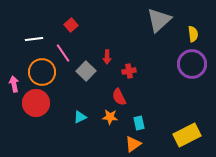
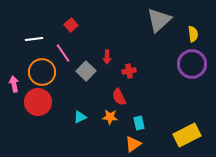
red circle: moved 2 px right, 1 px up
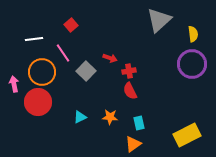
red arrow: moved 3 px right, 1 px down; rotated 72 degrees counterclockwise
red semicircle: moved 11 px right, 6 px up
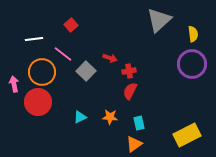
pink line: moved 1 px down; rotated 18 degrees counterclockwise
red semicircle: rotated 54 degrees clockwise
orange triangle: moved 1 px right
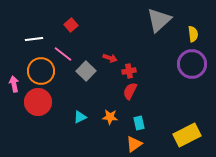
orange circle: moved 1 px left, 1 px up
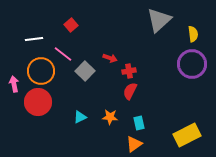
gray square: moved 1 px left
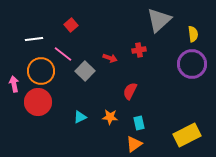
red cross: moved 10 px right, 21 px up
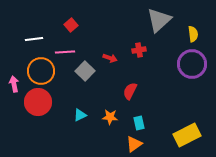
pink line: moved 2 px right, 2 px up; rotated 42 degrees counterclockwise
cyan triangle: moved 2 px up
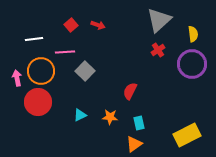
red cross: moved 19 px right; rotated 24 degrees counterclockwise
red arrow: moved 12 px left, 33 px up
pink arrow: moved 3 px right, 6 px up
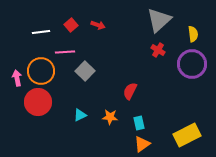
white line: moved 7 px right, 7 px up
red cross: rotated 24 degrees counterclockwise
orange triangle: moved 8 px right
